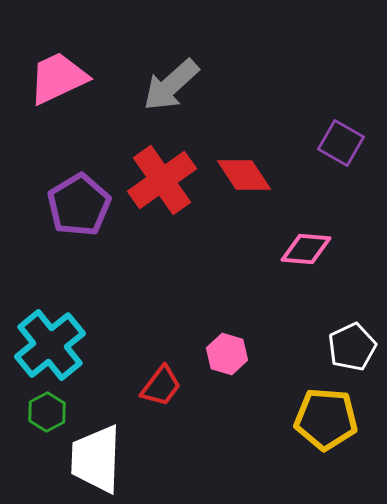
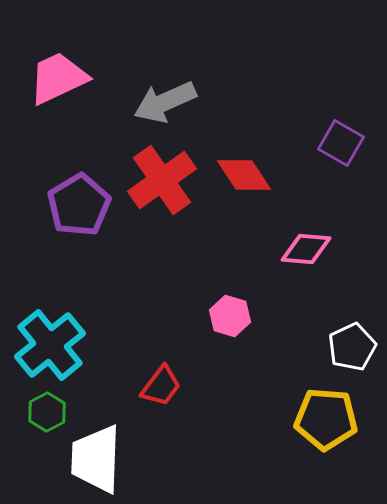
gray arrow: moved 6 px left, 17 px down; rotated 18 degrees clockwise
pink hexagon: moved 3 px right, 38 px up
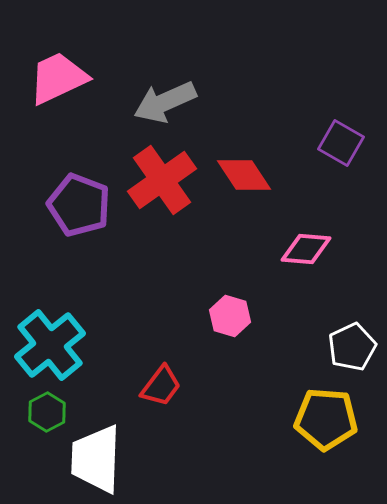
purple pentagon: rotated 20 degrees counterclockwise
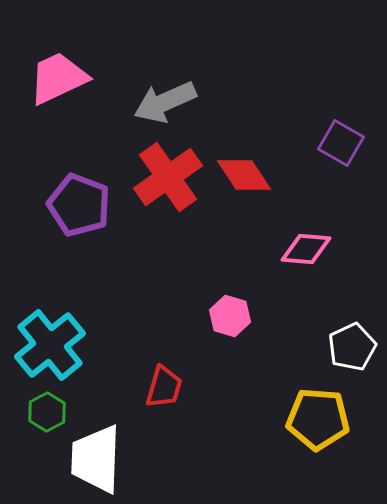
red cross: moved 6 px right, 3 px up
red trapezoid: moved 3 px right, 1 px down; rotated 21 degrees counterclockwise
yellow pentagon: moved 8 px left
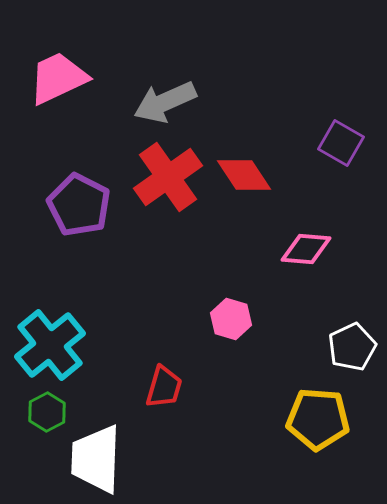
purple pentagon: rotated 6 degrees clockwise
pink hexagon: moved 1 px right, 3 px down
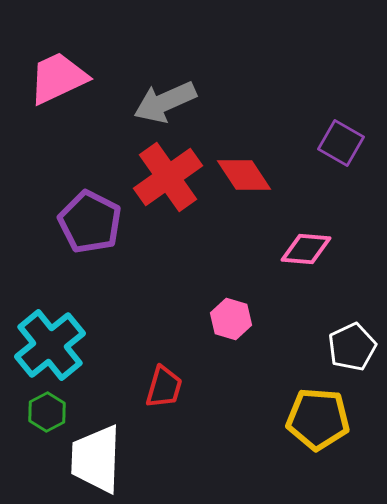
purple pentagon: moved 11 px right, 17 px down
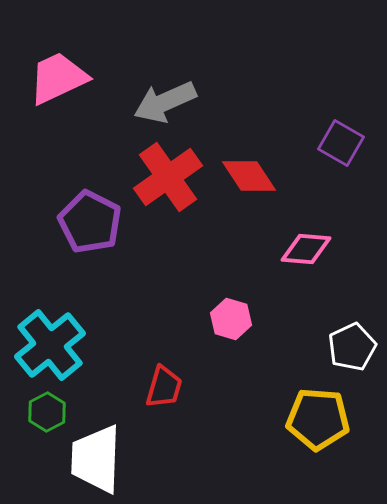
red diamond: moved 5 px right, 1 px down
